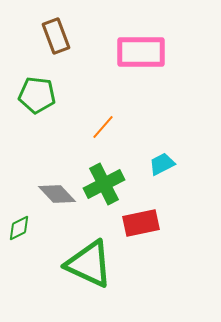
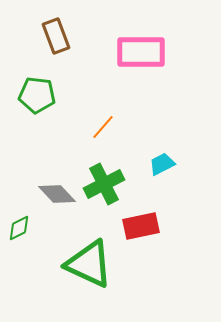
red rectangle: moved 3 px down
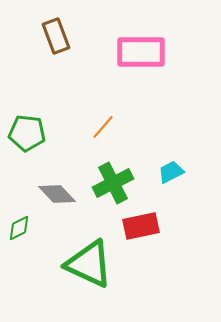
green pentagon: moved 10 px left, 38 px down
cyan trapezoid: moved 9 px right, 8 px down
green cross: moved 9 px right, 1 px up
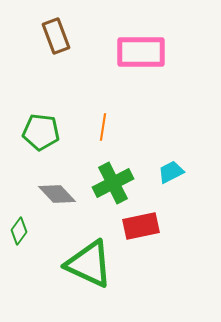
orange line: rotated 32 degrees counterclockwise
green pentagon: moved 14 px right, 1 px up
green diamond: moved 3 px down; rotated 28 degrees counterclockwise
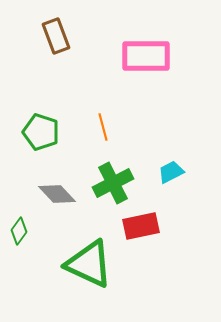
pink rectangle: moved 5 px right, 4 px down
orange line: rotated 24 degrees counterclockwise
green pentagon: rotated 12 degrees clockwise
